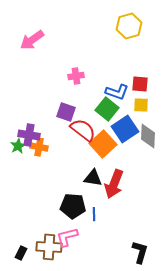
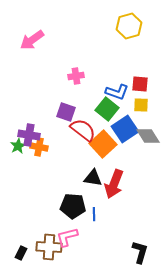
gray diamond: rotated 35 degrees counterclockwise
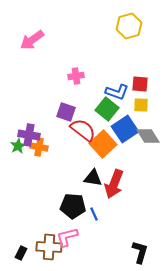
blue line: rotated 24 degrees counterclockwise
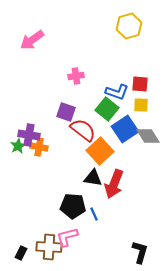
orange square: moved 3 px left, 7 px down
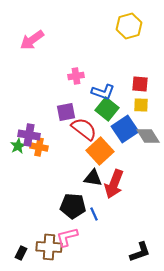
blue L-shape: moved 14 px left
purple square: rotated 30 degrees counterclockwise
red semicircle: moved 1 px right, 1 px up
black L-shape: rotated 55 degrees clockwise
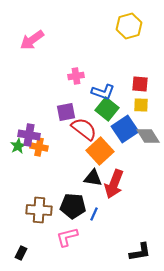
blue line: rotated 48 degrees clockwise
brown cross: moved 10 px left, 37 px up
black L-shape: rotated 10 degrees clockwise
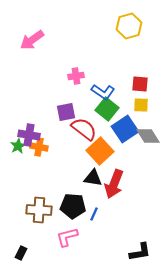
blue L-shape: rotated 15 degrees clockwise
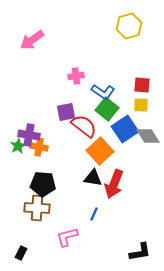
red square: moved 2 px right, 1 px down
red semicircle: moved 3 px up
black pentagon: moved 30 px left, 22 px up
brown cross: moved 2 px left, 2 px up
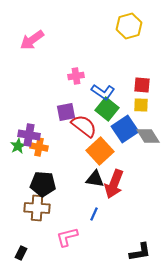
black triangle: moved 2 px right, 1 px down
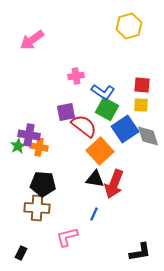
green square: rotated 10 degrees counterclockwise
gray diamond: rotated 15 degrees clockwise
